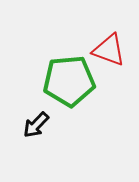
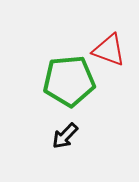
black arrow: moved 29 px right, 11 px down
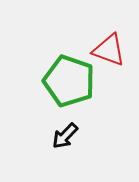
green pentagon: rotated 24 degrees clockwise
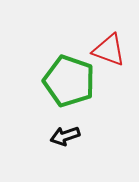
black arrow: rotated 28 degrees clockwise
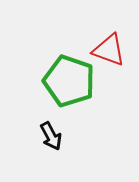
black arrow: moved 14 px left; rotated 100 degrees counterclockwise
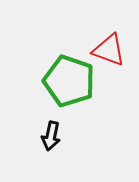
black arrow: rotated 40 degrees clockwise
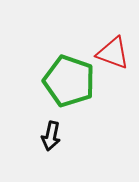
red triangle: moved 4 px right, 3 px down
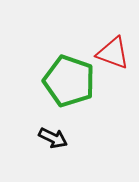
black arrow: moved 2 px right, 2 px down; rotated 76 degrees counterclockwise
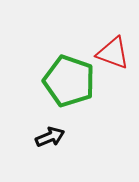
black arrow: moved 3 px left, 1 px up; rotated 48 degrees counterclockwise
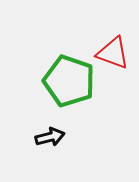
black arrow: rotated 8 degrees clockwise
